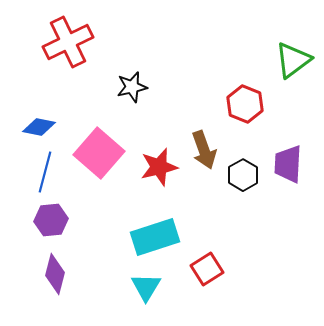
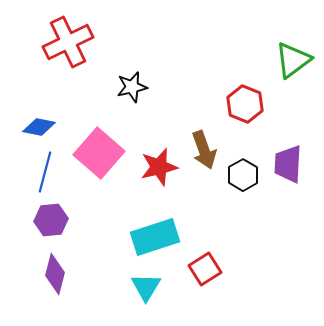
red square: moved 2 px left
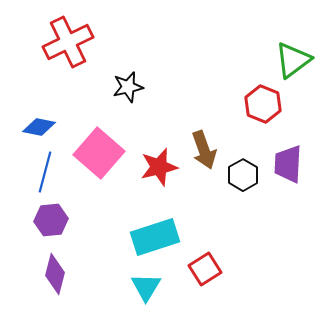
black star: moved 4 px left
red hexagon: moved 18 px right
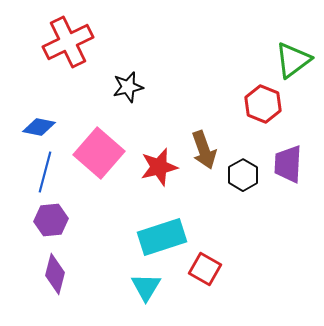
cyan rectangle: moved 7 px right
red square: rotated 28 degrees counterclockwise
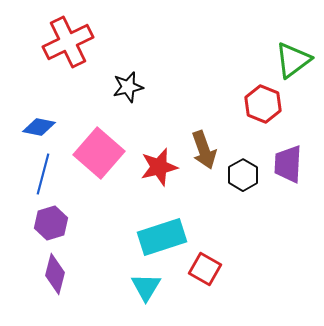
blue line: moved 2 px left, 2 px down
purple hexagon: moved 3 px down; rotated 12 degrees counterclockwise
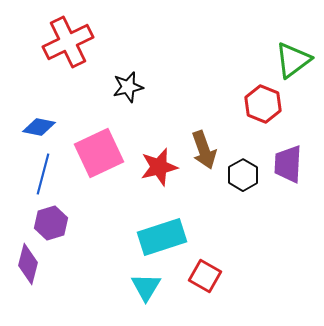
pink square: rotated 24 degrees clockwise
red square: moved 7 px down
purple diamond: moved 27 px left, 10 px up
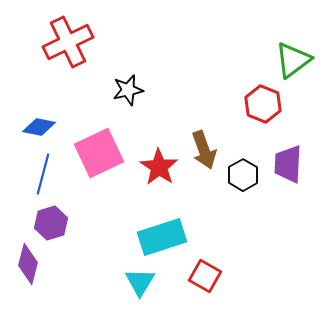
black star: moved 3 px down
red star: rotated 24 degrees counterclockwise
cyan triangle: moved 6 px left, 5 px up
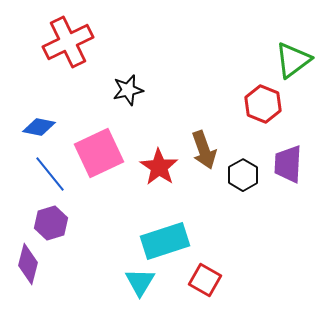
blue line: moved 7 px right; rotated 54 degrees counterclockwise
cyan rectangle: moved 3 px right, 4 px down
red square: moved 4 px down
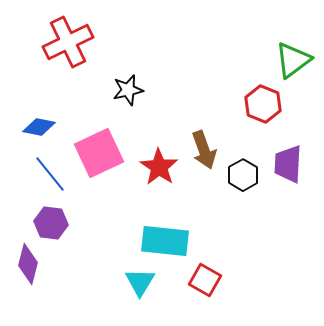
purple hexagon: rotated 24 degrees clockwise
cyan rectangle: rotated 24 degrees clockwise
